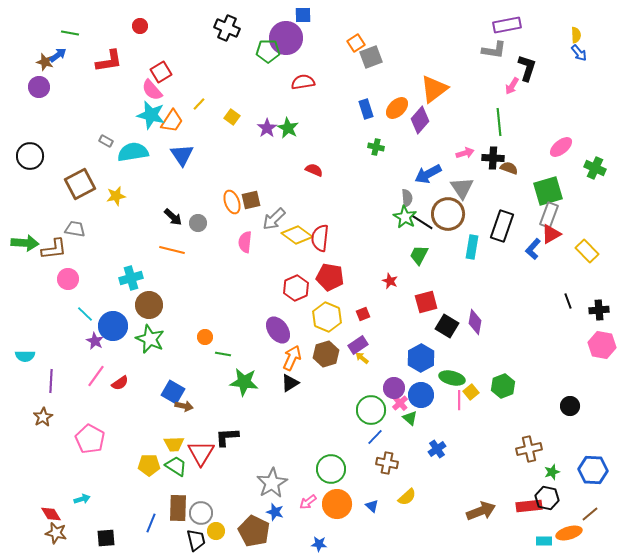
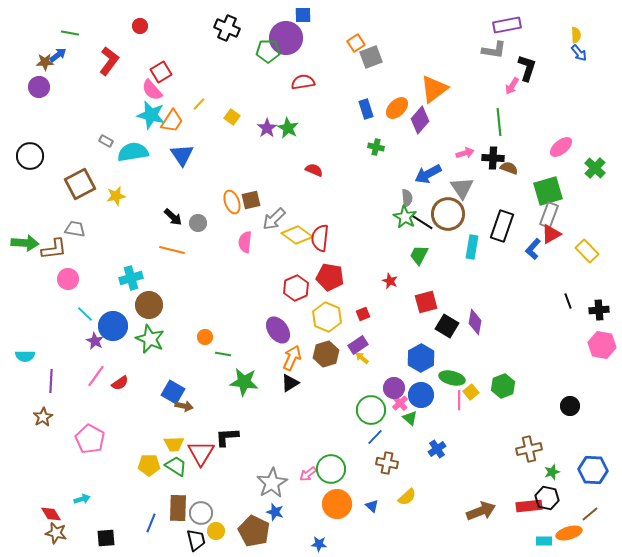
red L-shape at (109, 61): rotated 44 degrees counterclockwise
brown star at (45, 62): rotated 18 degrees counterclockwise
green cross at (595, 168): rotated 20 degrees clockwise
pink arrow at (308, 502): moved 28 px up
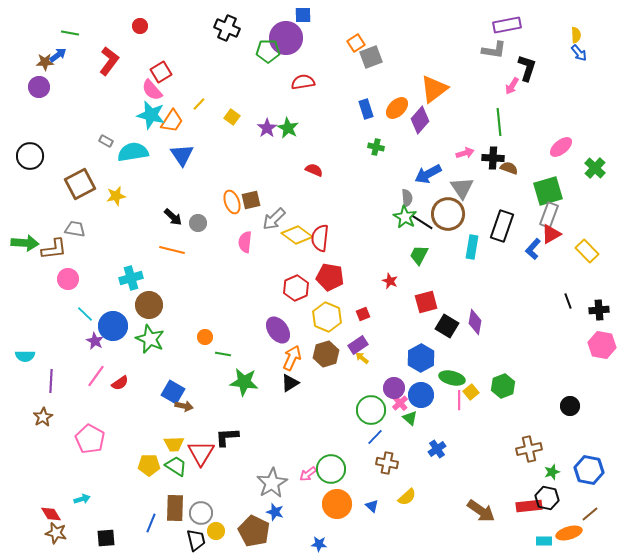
blue hexagon at (593, 470): moved 4 px left; rotated 8 degrees clockwise
brown rectangle at (178, 508): moved 3 px left
brown arrow at (481, 511): rotated 56 degrees clockwise
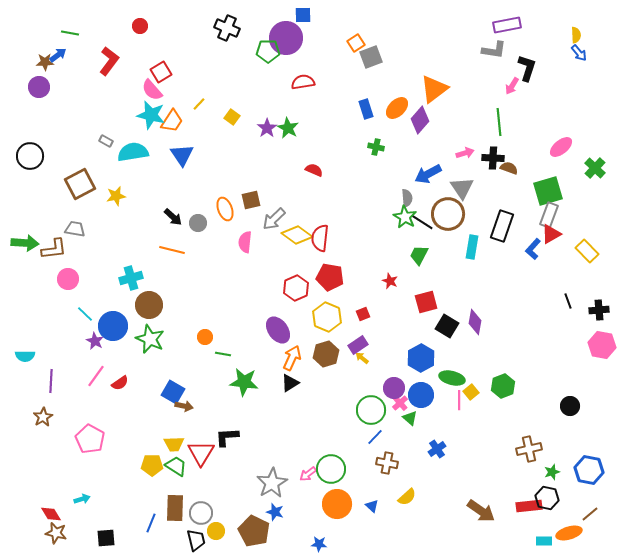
orange ellipse at (232, 202): moved 7 px left, 7 px down
yellow pentagon at (149, 465): moved 3 px right
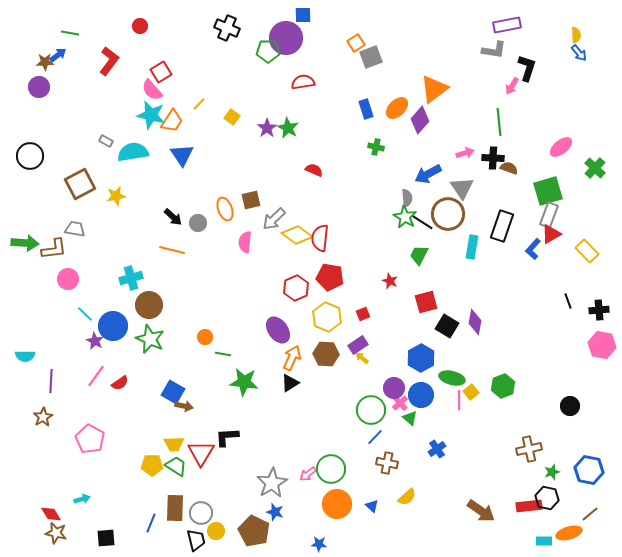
brown hexagon at (326, 354): rotated 20 degrees clockwise
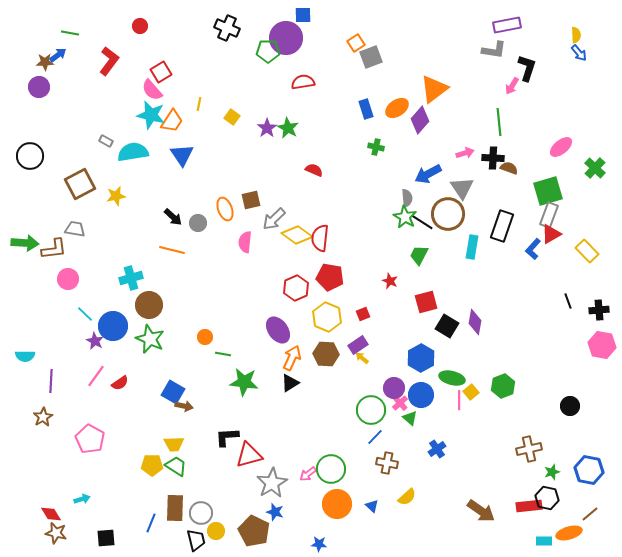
yellow line at (199, 104): rotated 32 degrees counterclockwise
orange ellipse at (397, 108): rotated 10 degrees clockwise
red triangle at (201, 453): moved 48 px right, 2 px down; rotated 44 degrees clockwise
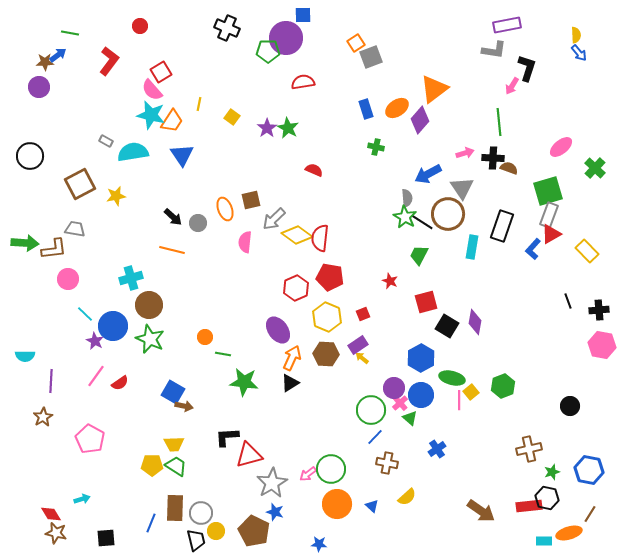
brown line at (590, 514): rotated 18 degrees counterclockwise
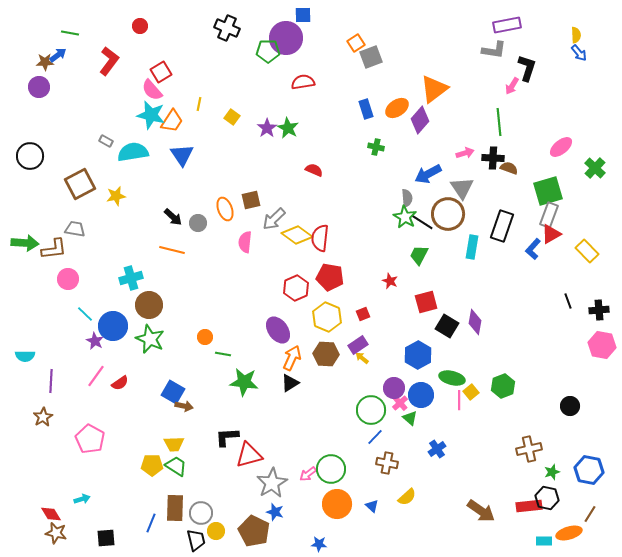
blue hexagon at (421, 358): moved 3 px left, 3 px up
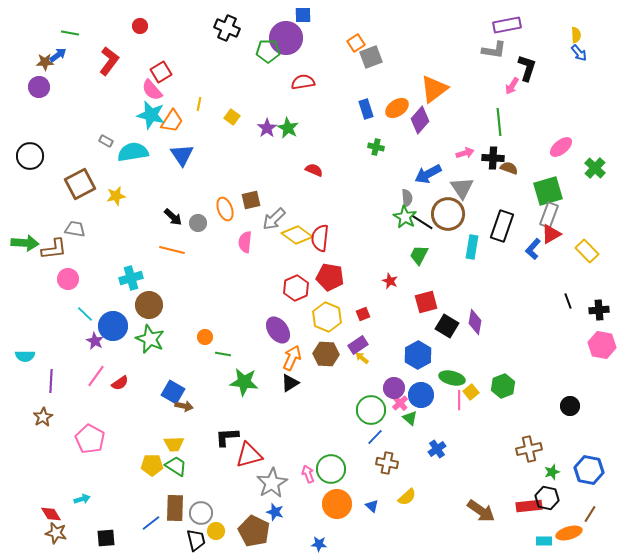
pink arrow at (308, 474): rotated 108 degrees clockwise
blue line at (151, 523): rotated 30 degrees clockwise
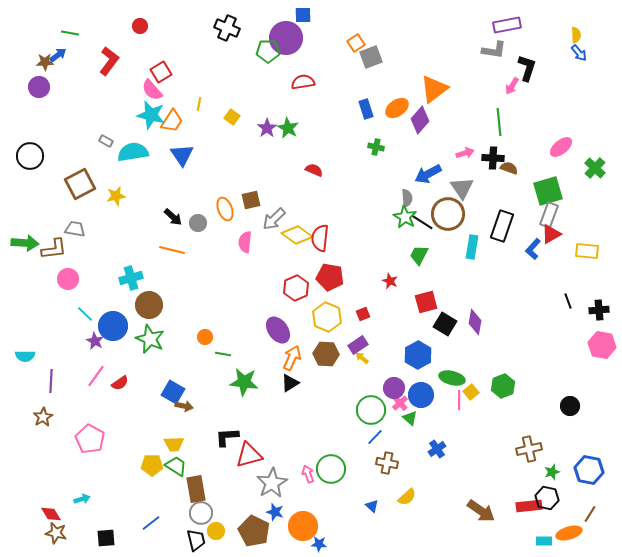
yellow rectangle at (587, 251): rotated 40 degrees counterclockwise
black square at (447, 326): moved 2 px left, 2 px up
orange circle at (337, 504): moved 34 px left, 22 px down
brown rectangle at (175, 508): moved 21 px right, 19 px up; rotated 12 degrees counterclockwise
